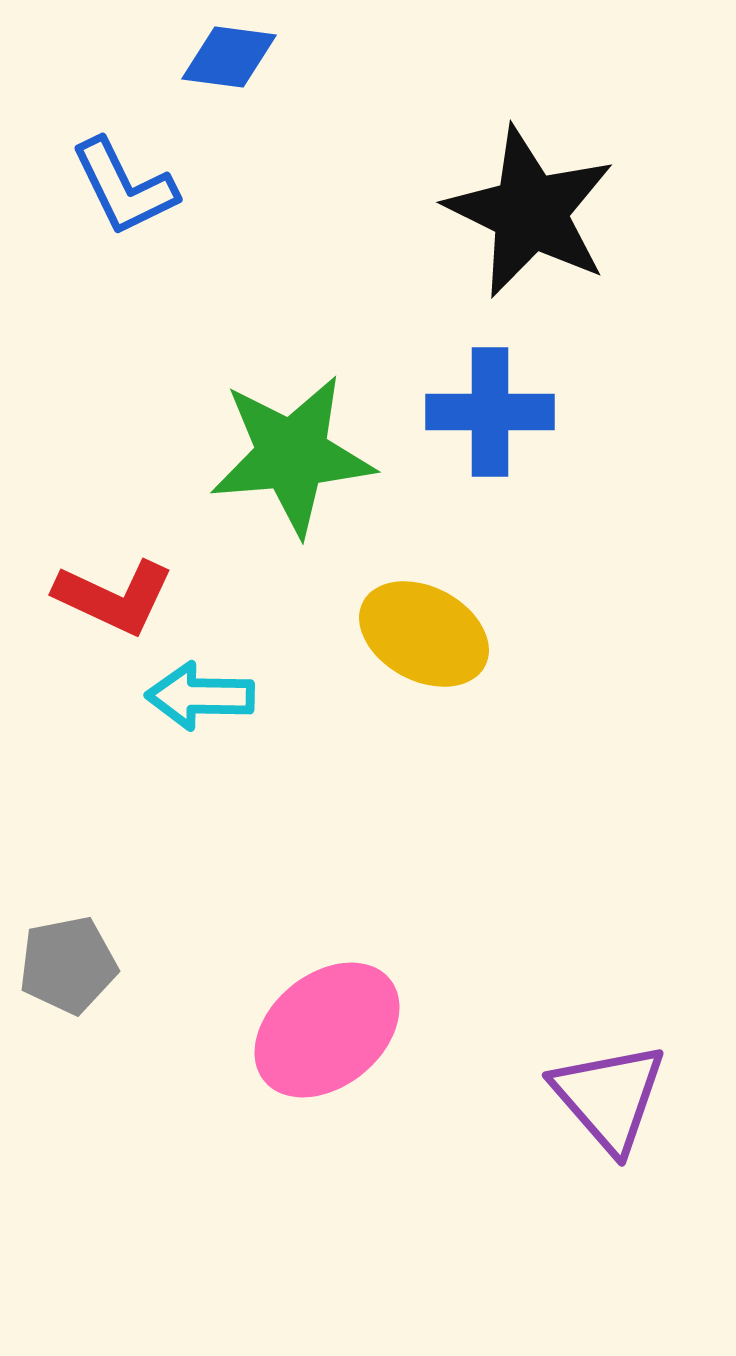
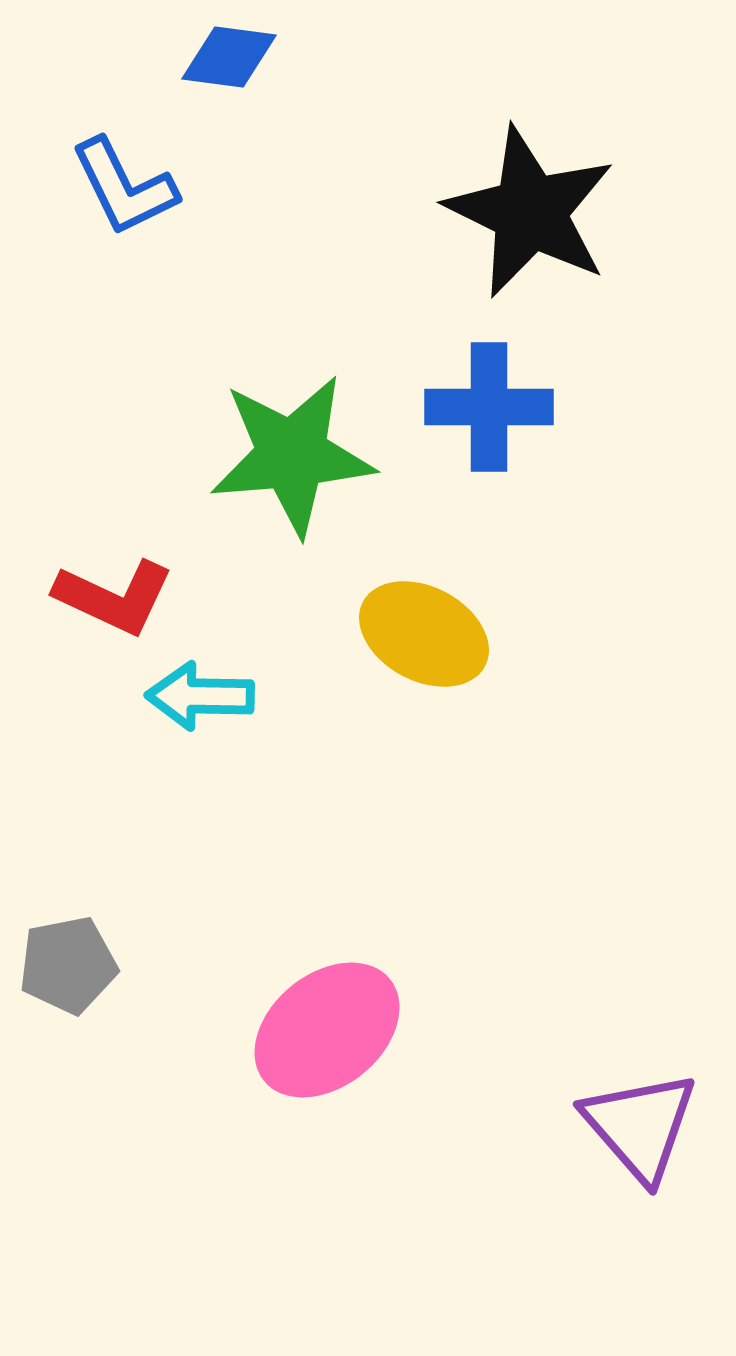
blue cross: moved 1 px left, 5 px up
purple triangle: moved 31 px right, 29 px down
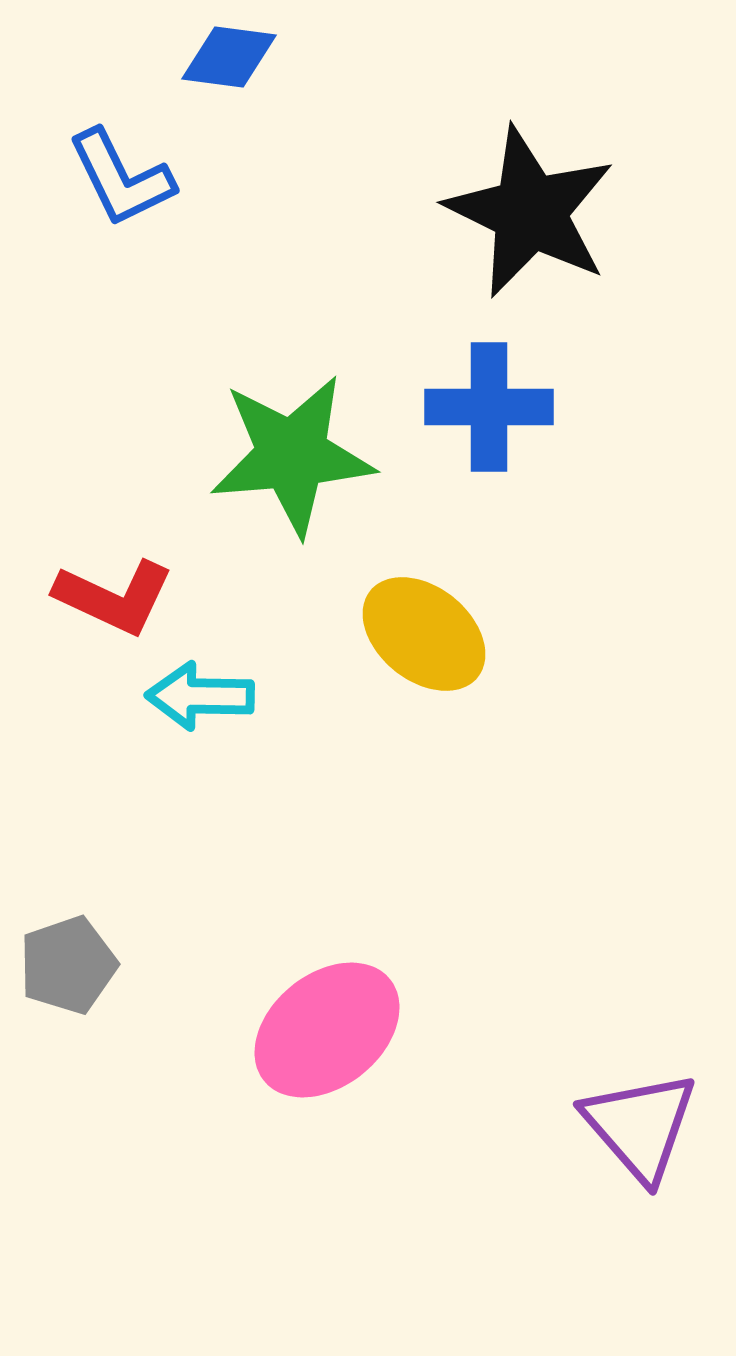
blue L-shape: moved 3 px left, 9 px up
yellow ellipse: rotated 11 degrees clockwise
gray pentagon: rotated 8 degrees counterclockwise
